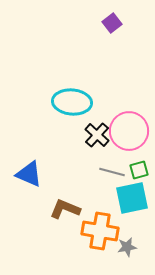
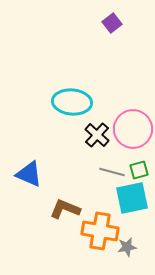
pink circle: moved 4 px right, 2 px up
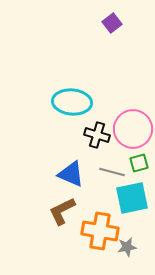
black cross: rotated 25 degrees counterclockwise
green square: moved 7 px up
blue triangle: moved 42 px right
brown L-shape: moved 3 px left, 2 px down; rotated 48 degrees counterclockwise
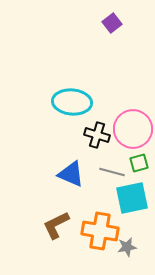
brown L-shape: moved 6 px left, 14 px down
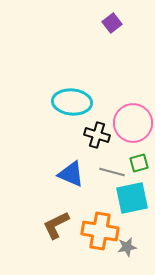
pink circle: moved 6 px up
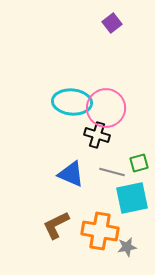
pink circle: moved 27 px left, 15 px up
